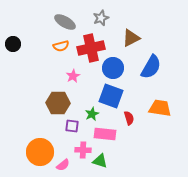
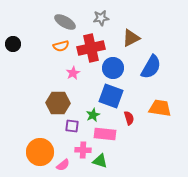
gray star: rotated 14 degrees clockwise
pink star: moved 3 px up
green star: moved 1 px right, 1 px down
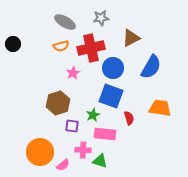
brown hexagon: rotated 20 degrees counterclockwise
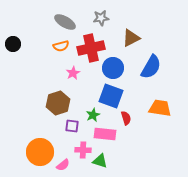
red semicircle: moved 3 px left
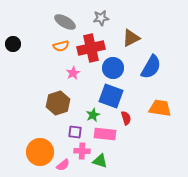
purple square: moved 3 px right, 6 px down
pink cross: moved 1 px left, 1 px down
